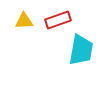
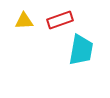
red rectangle: moved 2 px right
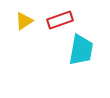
yellow triangle: rotated 30 degrees counterclockwise
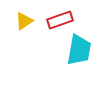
cyan trapezoid: moved 2 px left
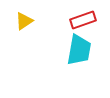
red rectangle: moved 23 px right
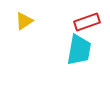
red rectangle: moved 4 px right, 2 px down
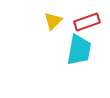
yellow triangle: moved 29 px right; rotated 12 degrees counterclockwise
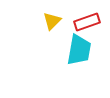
yellow triangle: moved 1 px left
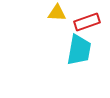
yellow triangle: moved 5 px right, 8 px up; rotated 48 degrees clockwise
